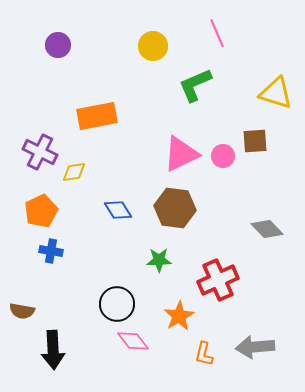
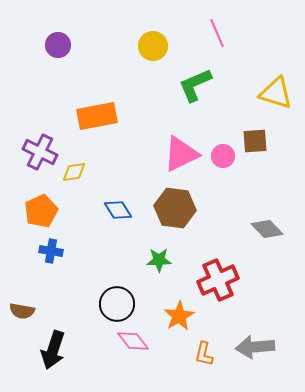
black arrow: rotated 21 degrees clockwise
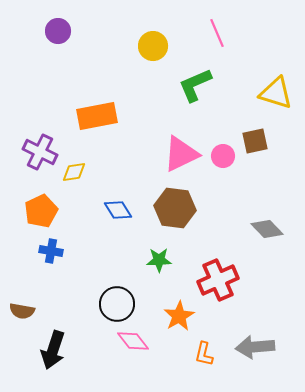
purple circle: moved 14 px up
brown square: rotated 8 degrees counterclockwise
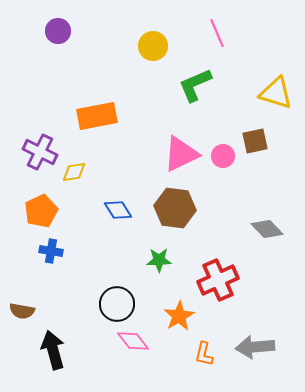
black arrow: rotated 147 degrees clockwise
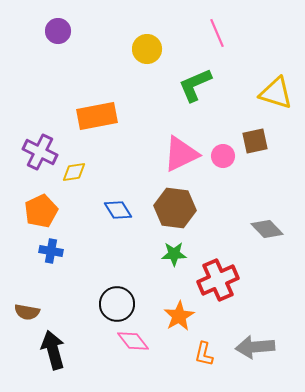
yellow circle: moved 6 px left, 3 px down
green star: moved 15 px right, 6 px up
brown semicircle: moved 5 px right, 1 px down
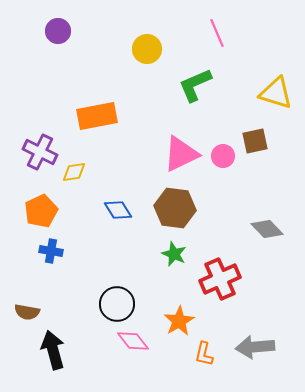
green star: rotated 25 degrees clockwise
red cross: moved 2 px right, 1 px up
orange star: moved 5 px down
